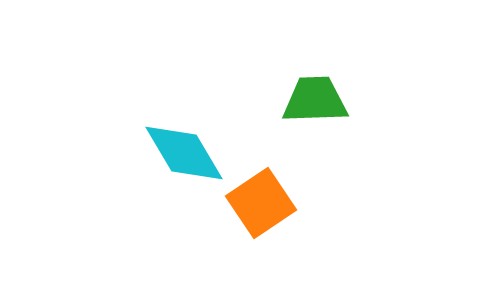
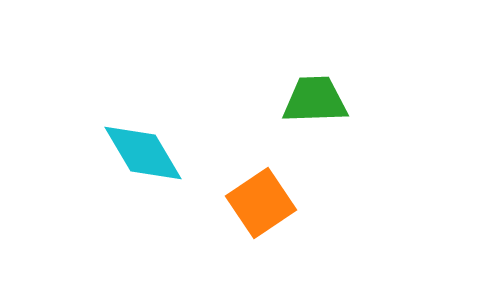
cyan diamond: moved 41 px left
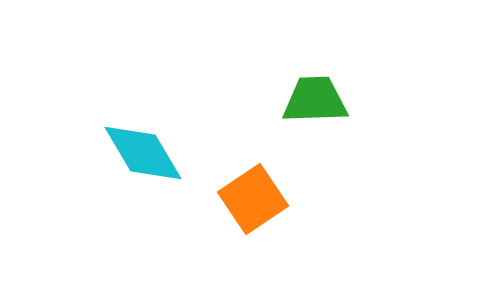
orange square: moved 8 px left, 4 px up
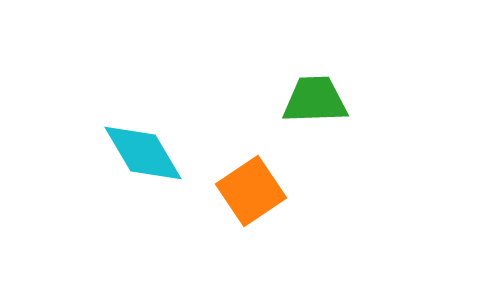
orange square: moved 2 px left, 8 px up
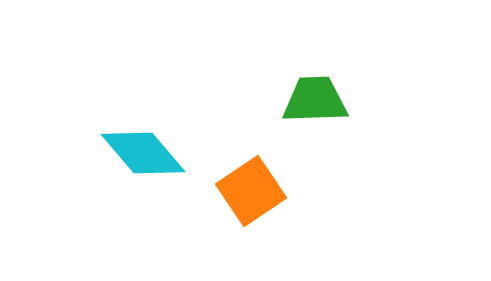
cyan diamond: rotated 10 degrees counterclockwise
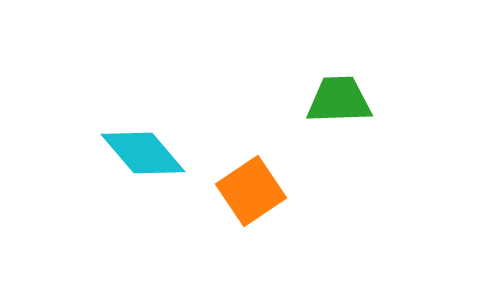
green trapezoid: moved 24 px right
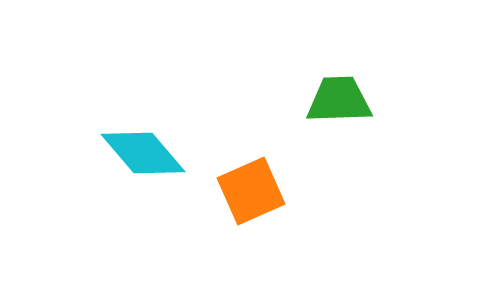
orange square: rotated 10 degrees clockwise
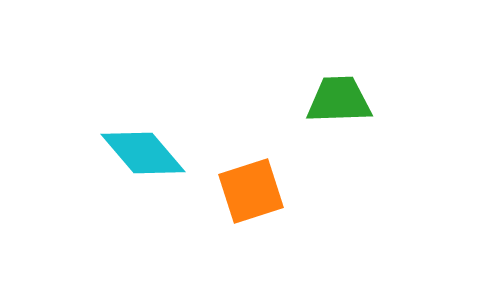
orange square: rotated 6 degrees clockwise
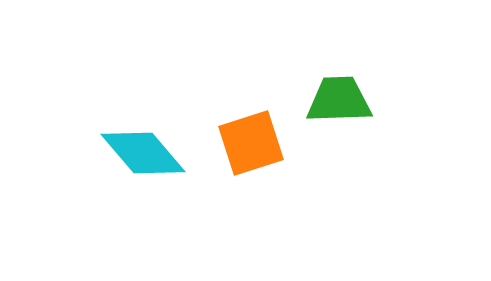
orange square: moved 48 px up
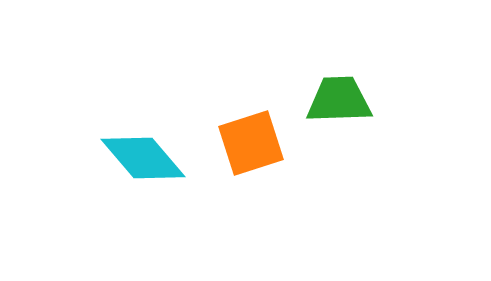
cyan diamond: moved 5 px down
